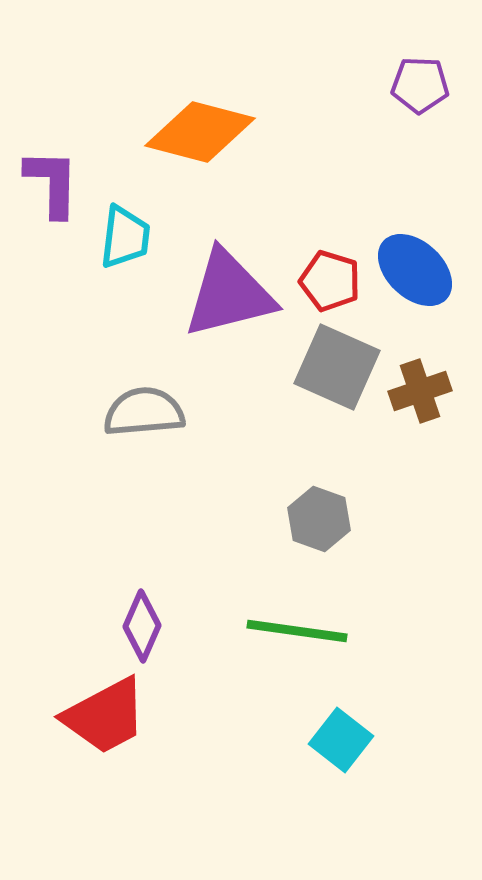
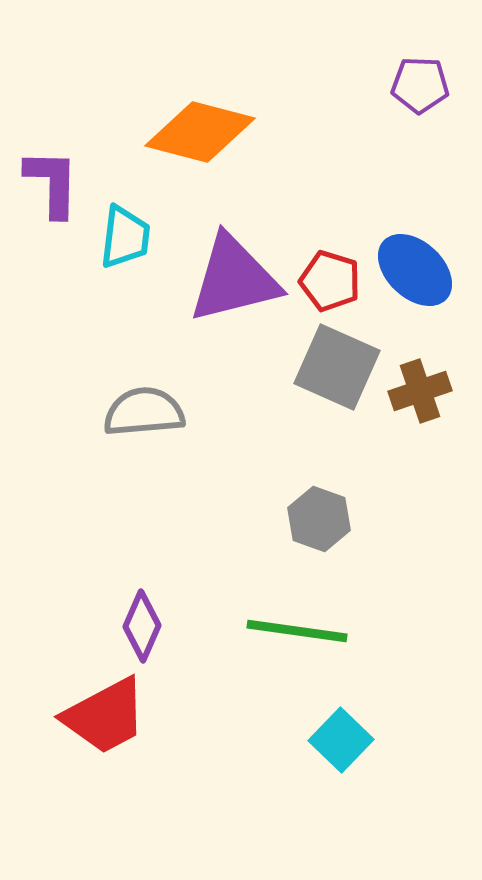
purple triangle: moved 5 px right, 15 px up
cyan square: rotated 6 degrees clockwise
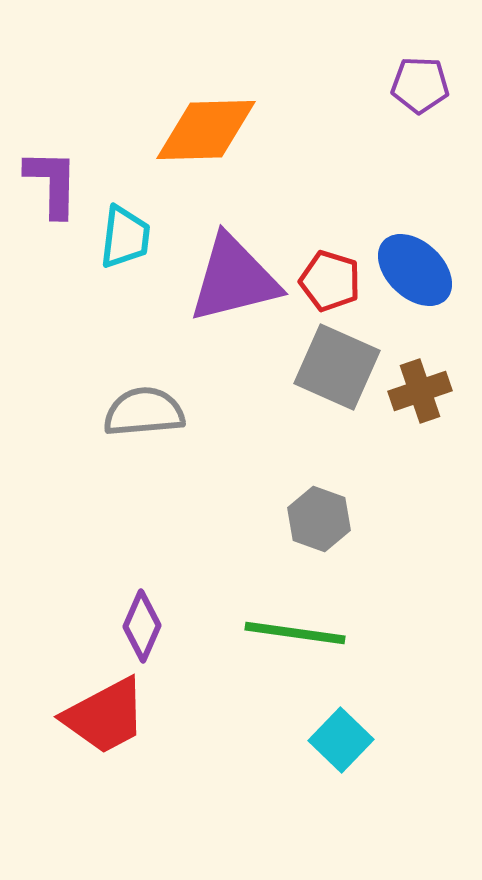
orange diamond: moved 6 px right, 2 px up; rotated 16 degrees counterclockwise
green line: moved 2 px left, 2 px down
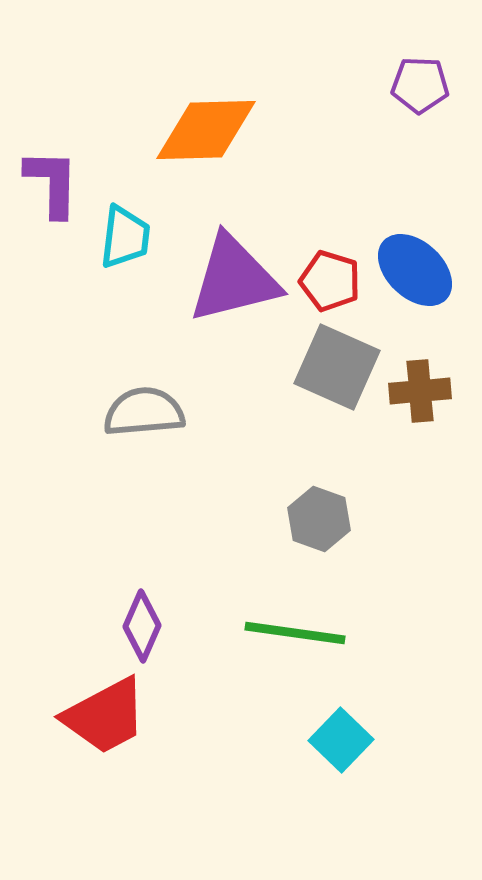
brown cross: rotated 14 degrees clockwise
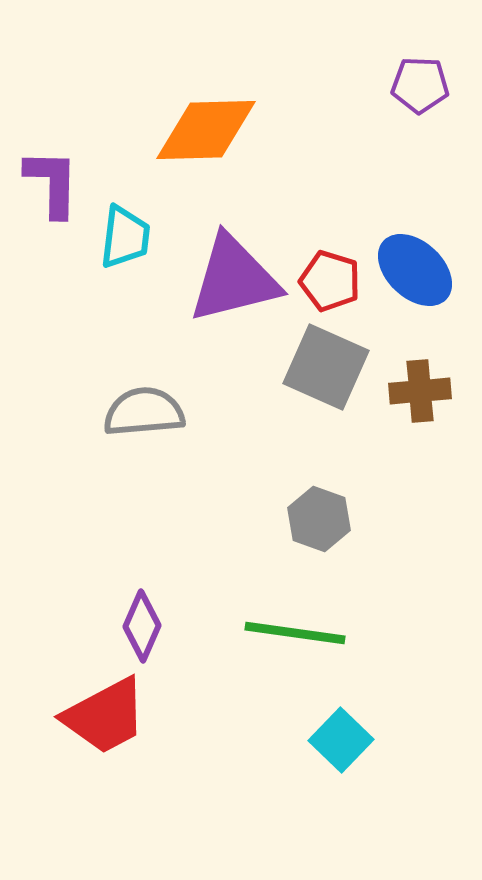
gray square: moved 11 px left
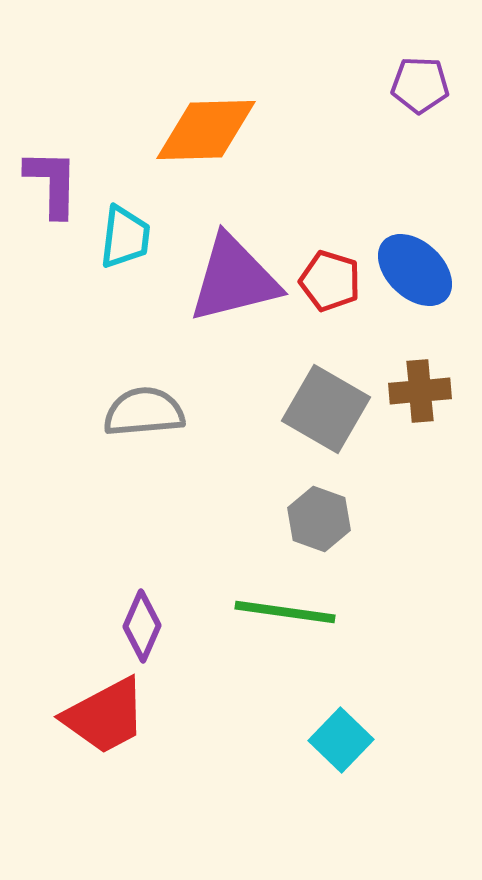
gray square: moved 42 px down; rotated 6 degrees clockwise
green line: moved 10 px left, 21 px up
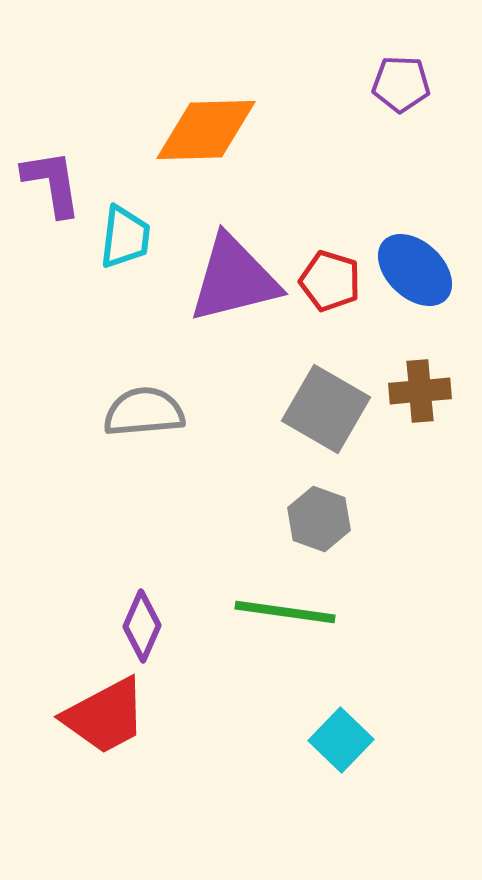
purple pentagon: moved 19 px left, 1 px up
purple L-shape: rotated 10 degrees counterclockwise
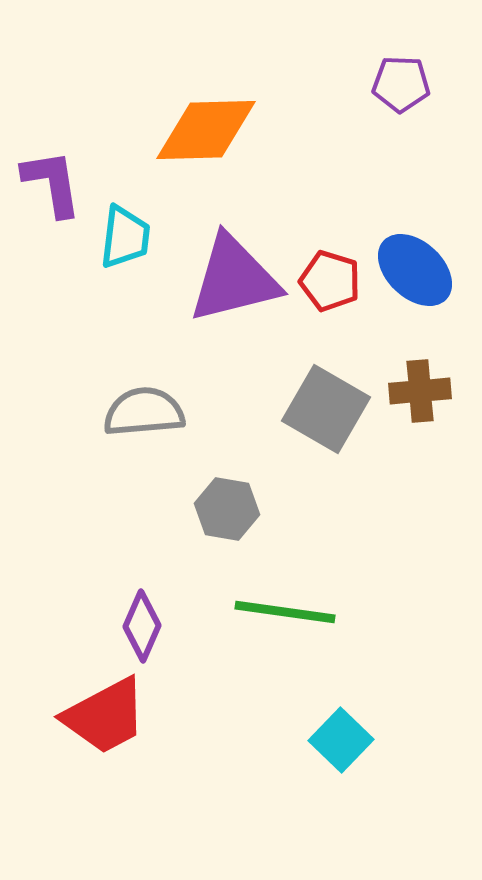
gray hexagon: moved 92 px left, 10 px up; rotated 10 degrees counterclockwise
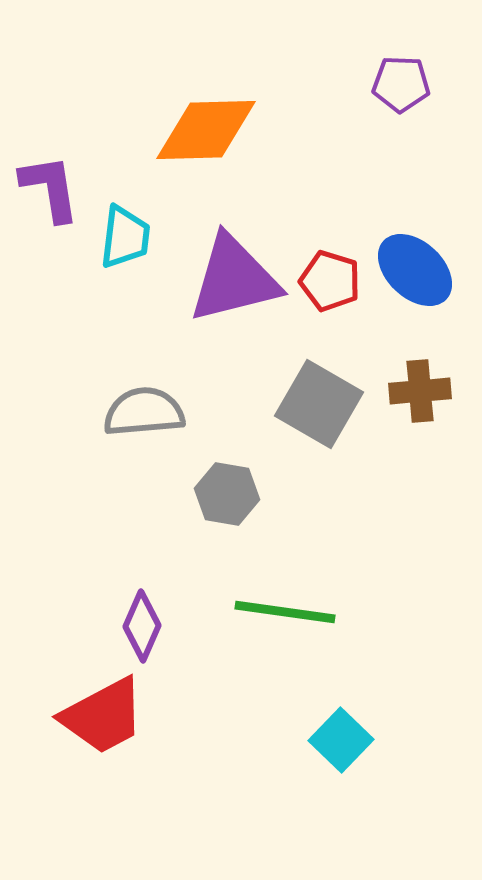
purple L-shape: moved 2 px left, 5 px down
gray square: moved 7 px left, 5 px up
gray hexagon: moved 15 px up
red trapezoid: moved 2 px left
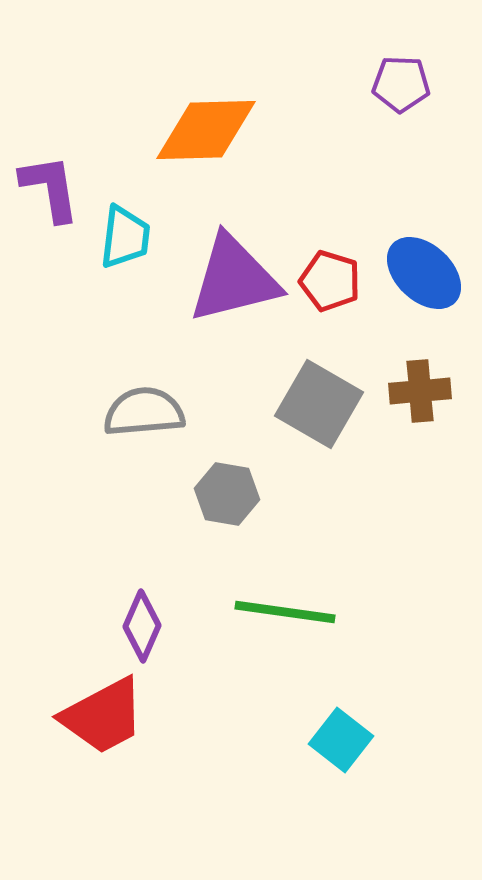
blue ellipse: moved 9 px right, 3 px down
cyan square: rotated 6 degrees counterclockwise
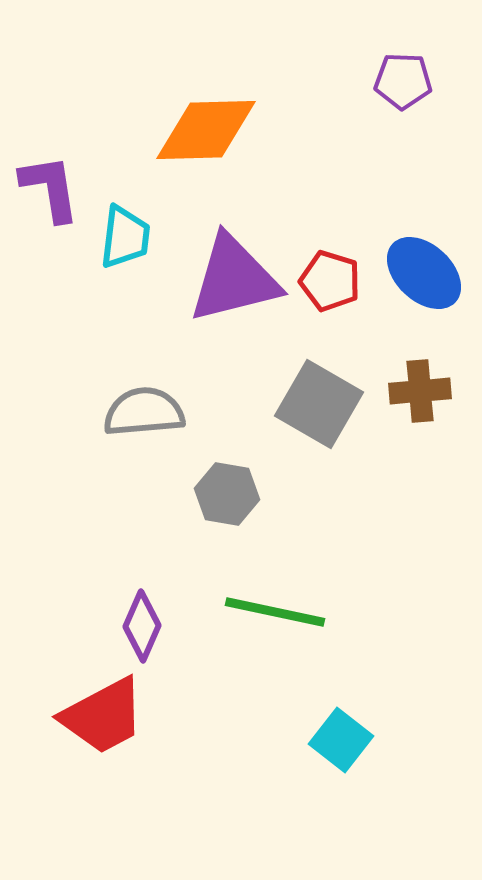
purple pentagon: moved 2 px right, 3 px up
green line: moved 10 px left; rotated 4 degrees clockwise
